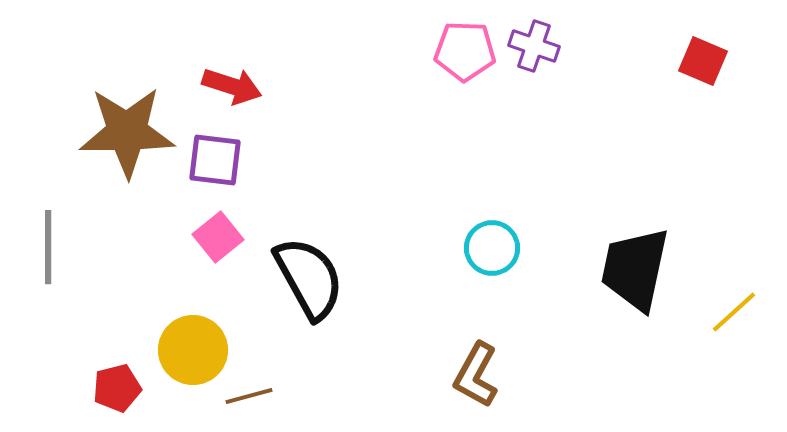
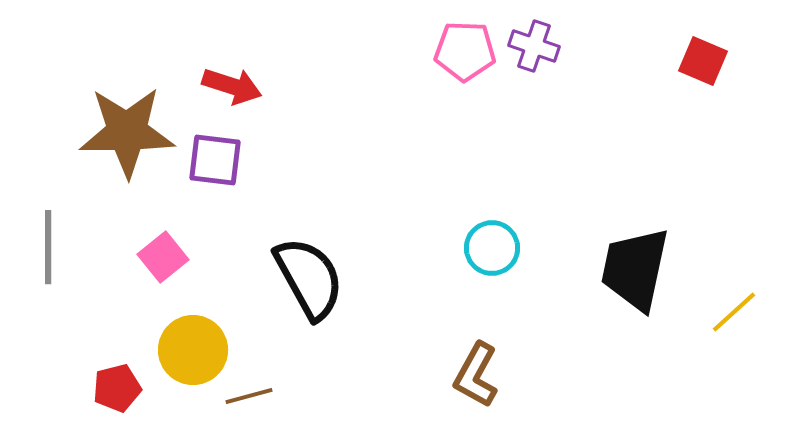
pink square: moved 55 px left, 20 px down
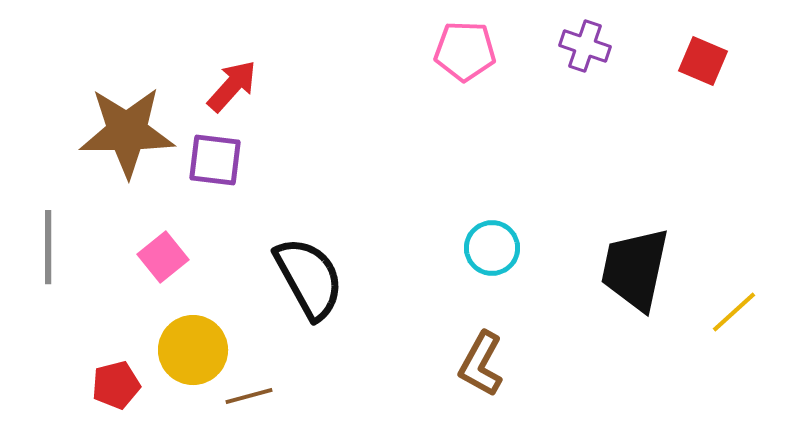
purple cross: moved 51 px right
red arrow: rotated 66 degrees counterclockwise
brown L-shape: moved 5 px right, 11 px up
red pentagon: moved 1 px left, 3 px up
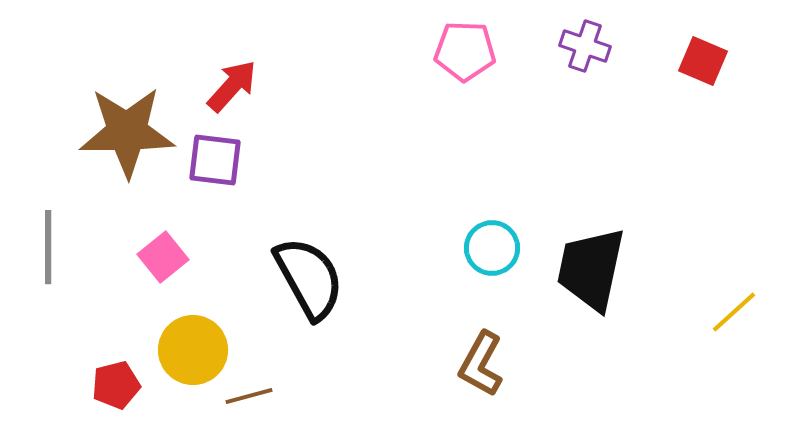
black trapezoid: moved 44 px left
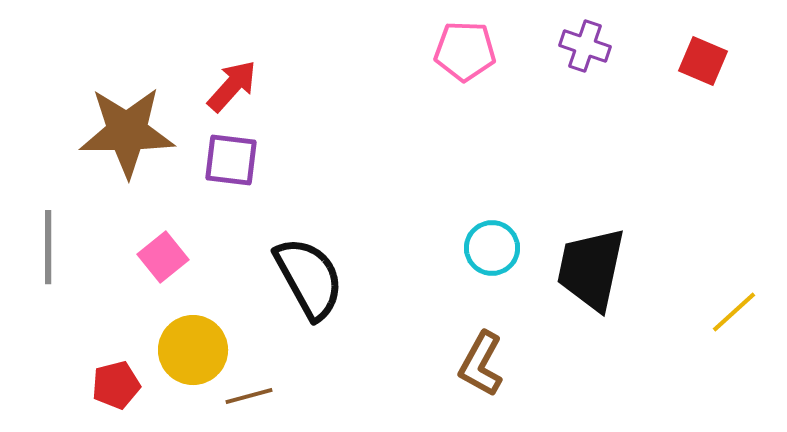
purple square: moved 16 px right
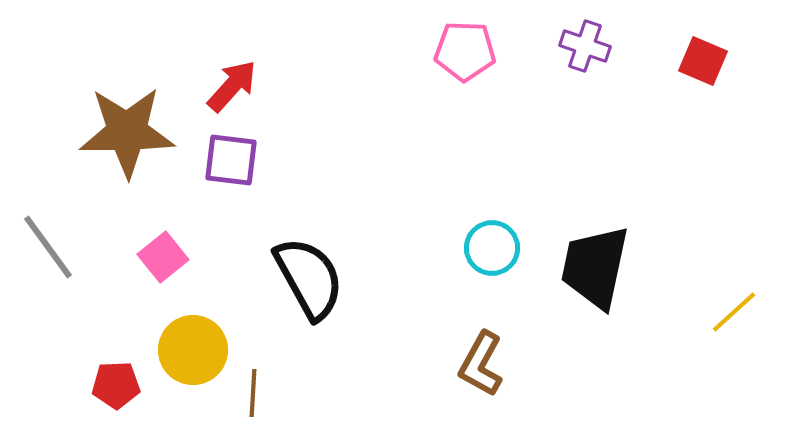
gray line: rotated 36 degrees counterclockwise
black trapezoid: moved 4 px right, 2 px up
red pentagon: rotated 12 degrees clockwise
brown line: moved 4 px right, 3 px up; rotated 72 degrees counterclockwise
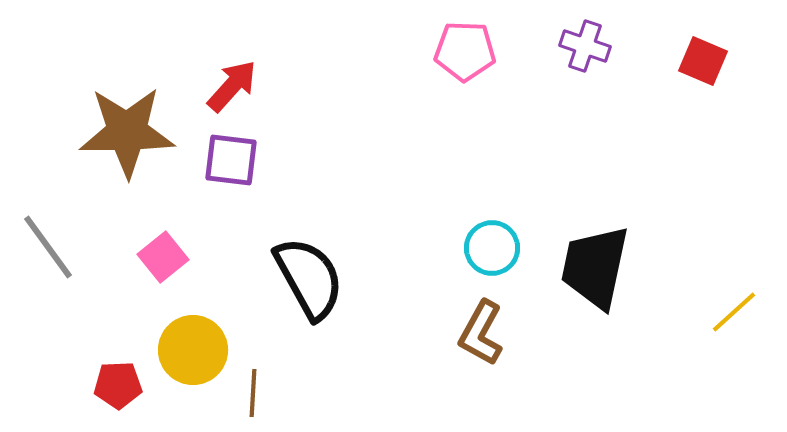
brown L-shape: moved 31 px up
red pentagon: moved 2 px right
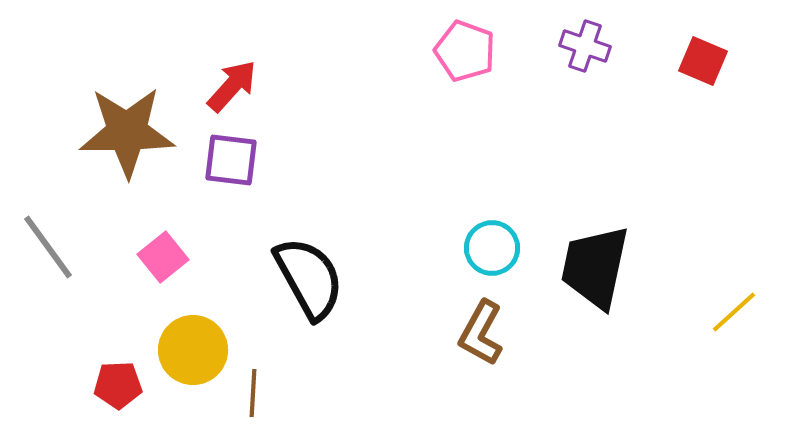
pink pentagon: rotated 18 degrees clockwise
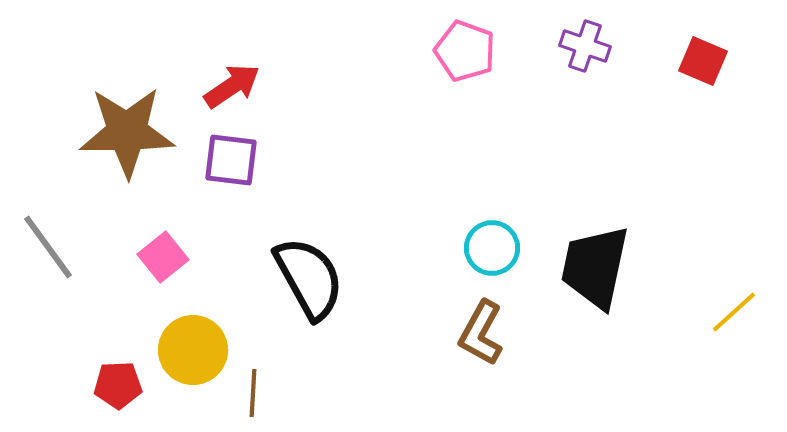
red arrow: rotated 14 degrees clockwise
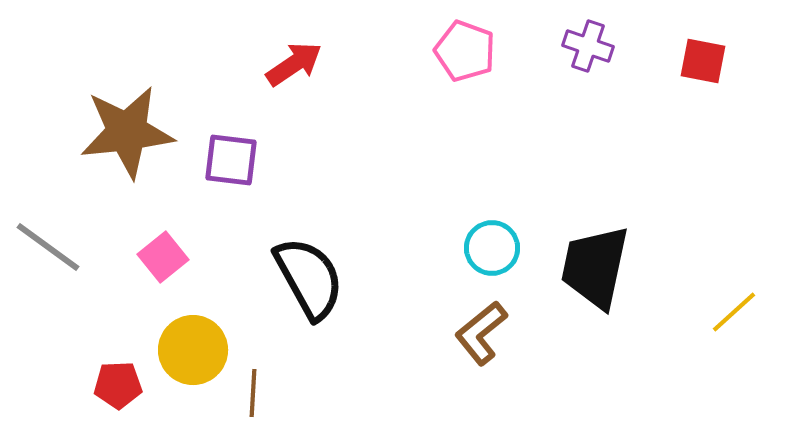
purple cross: moved 3 px right
red square: rotated 12 degrees counterclockwise
red arrow: moved 62 px right, 22 px up
brown star: rotated 6 degrees counterclockwise
gray line: rotated 18 degrees counterclockwise
brown L-shape: rotated 22 degrees clockwise
